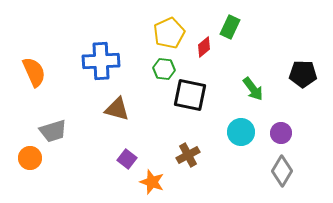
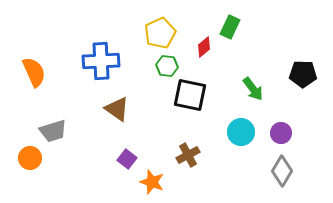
yellow pentagon: moved 9 px left
green hexagon: moved 3 px right, 3 px up
brown triangle: rotated 20 degrees clockwise
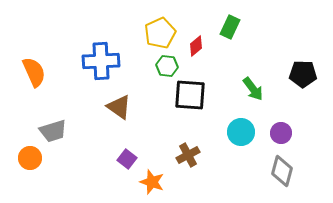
red diamond: moved 8 px left, 1 px up
black square: rotated 8 degrees counterclockwise
brown triangle: moved 2 px right, 2 px up
gray diamond: rotated 16 degrees counterclockwise
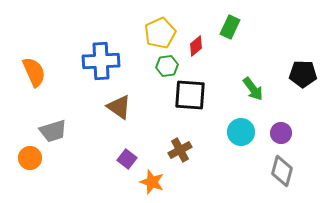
green hexagon: rotated 15 degrees counterclockwise
brown cross: moved 8 px left, 5 px up
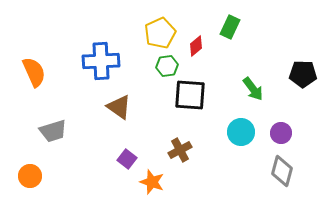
orange circle: moved 18 px down
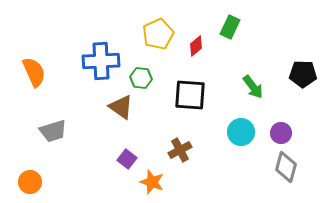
yellow pentagon: moved 2 px left, 1 px down
green hexagon: moved 26 px left, 12 px down; rotated 15 degrees clockwise
green arrow: moved 2 px up
brown triangle: moved 2 px right
gray diamond: moved 4 px right, 4 px up
orange circle: moved 6 px down
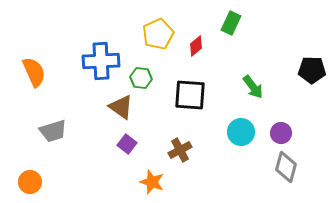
green rectangle: moved 1 px right, 4 px up
black pentagon: moved 9 px right, 4 px up
purple square: moved 15 px up
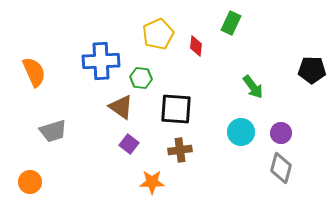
red diamond: rotated 45 degrees counterclockwise
black square: moved 14 px left, 14 px down
purple square: moved 2 px right
brown cross: rotated 20 degrees clockwise
gray diamond: moved 5 px left, 1 px down
orange star: rotated 20 degrees counterclockwise
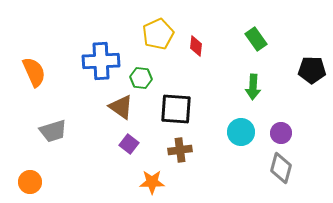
green rectangle: moved 25 px right, 16 px down; rotated 60 degrees counterclockwise
green arrow: rotated 40 degrees clockwise
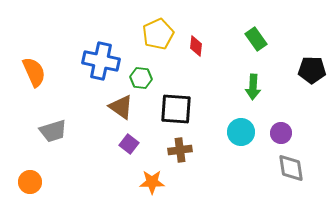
blue cross: rotated 15 degrees clockwise
gray diamond: moved 10 px right; rotated 24 degrees counterclockwise
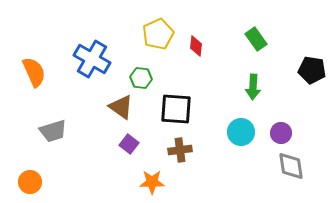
blue cross: moved 9 px left, 2 px up; rotated 18 degrees clockwise
black pentagon: rotated 8 degrees clockwise
gray diamond: moved 2 px up
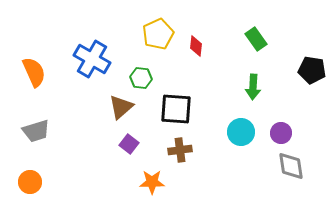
brown triangle: rotated 44 degrees clockwise
gray trapezoid: moved 17 px left
